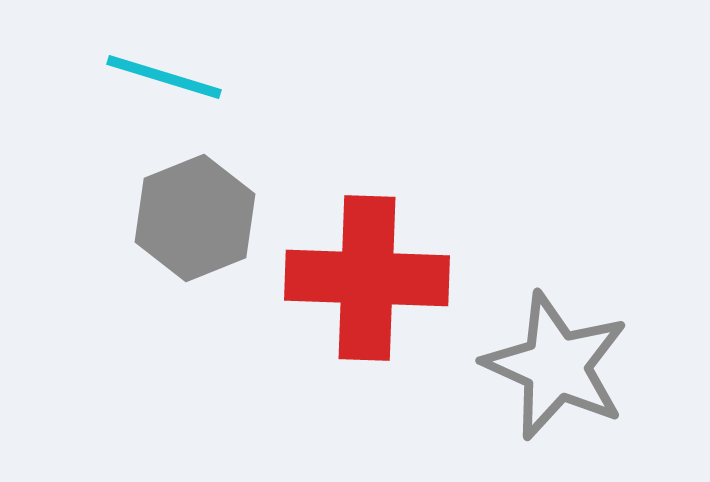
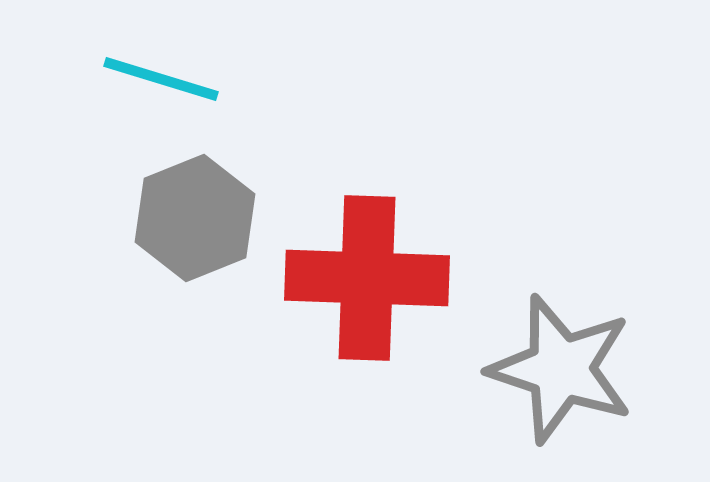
cyan line: moved 3 px left, 2 px down
gray star: moved 5 px right, 3 px down; rotated 6 degrees counterclockwise
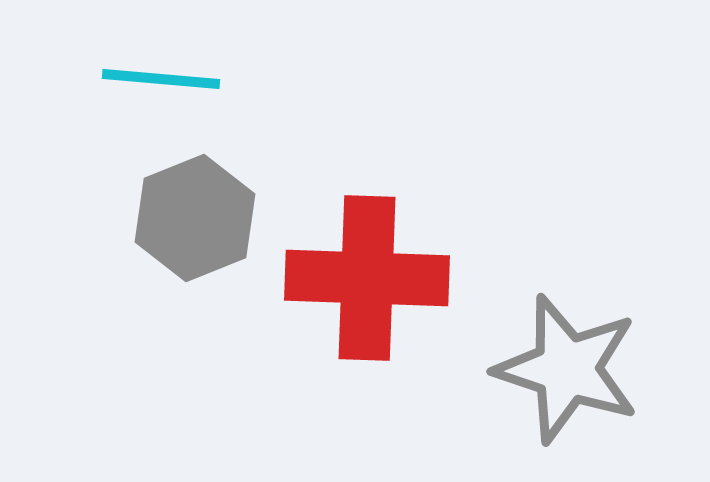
cyan line: rotated 12 degrees counterclockwise
gray star: moved 6 px right
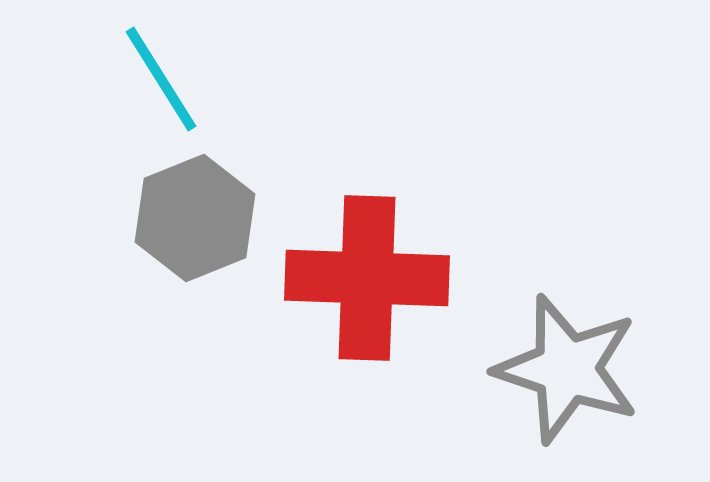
cyan line: rotated 53 degrees clockwise
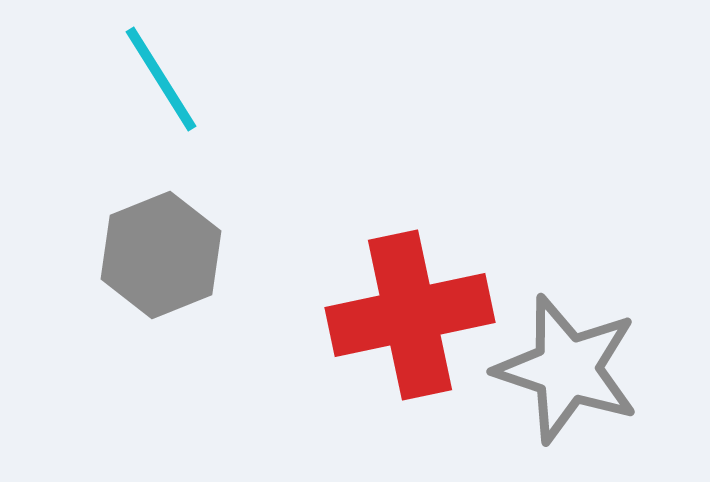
gray hexagon: moved 34 px left, 37 px down
red cross: moved 43 px right, 37 px down; rotated 14 degrees counterclockwise
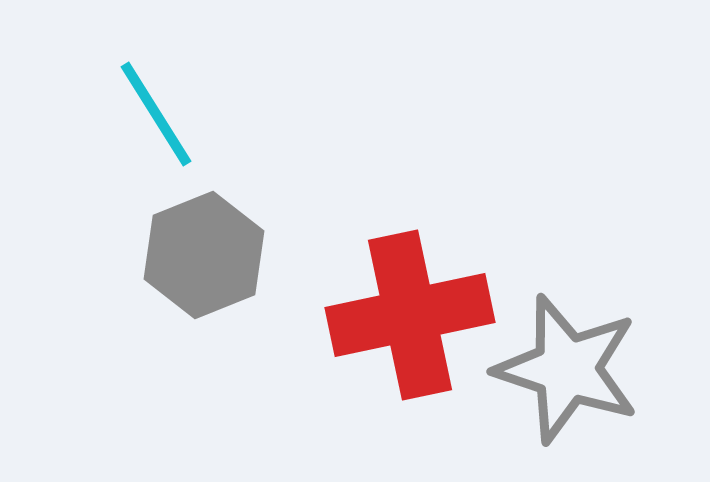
cyan line: moved 5 px left, 35 px down
gray hexagon: moved 43 px right
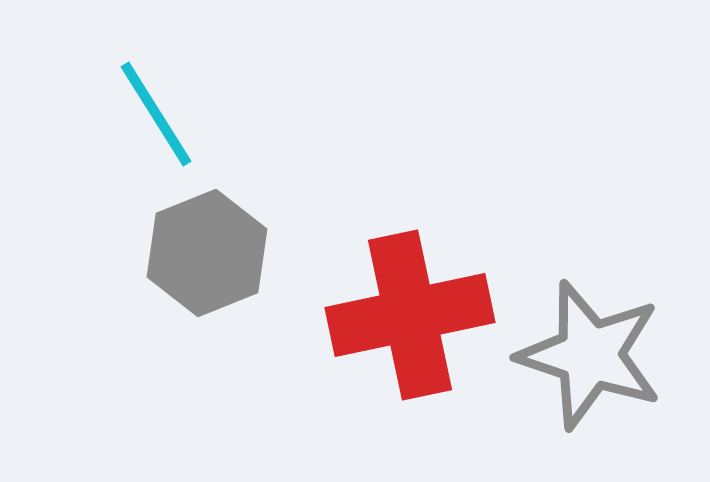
gray hexagon: moved 3 px right, 2 px up
gray star: moved 23 px right, 14 px up
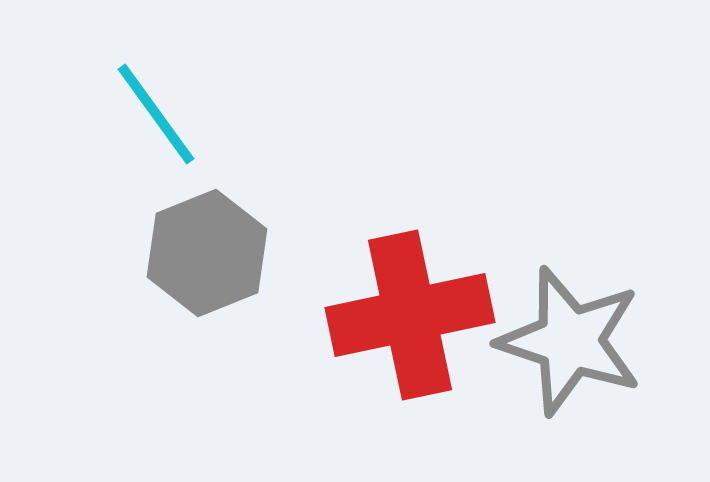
cyan line: rotated 4 degrees counterclockwise
gray star: moved 20 px left, 14 px up
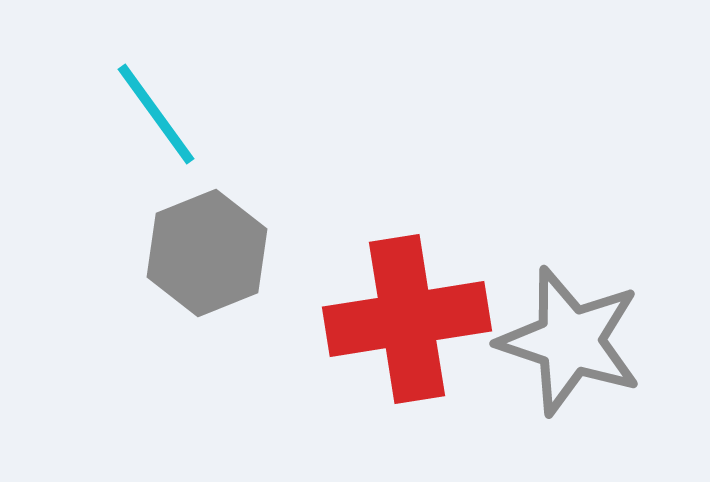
red cross: moved 3 px left, 4 px down; rotated 3 degrees clockwise
